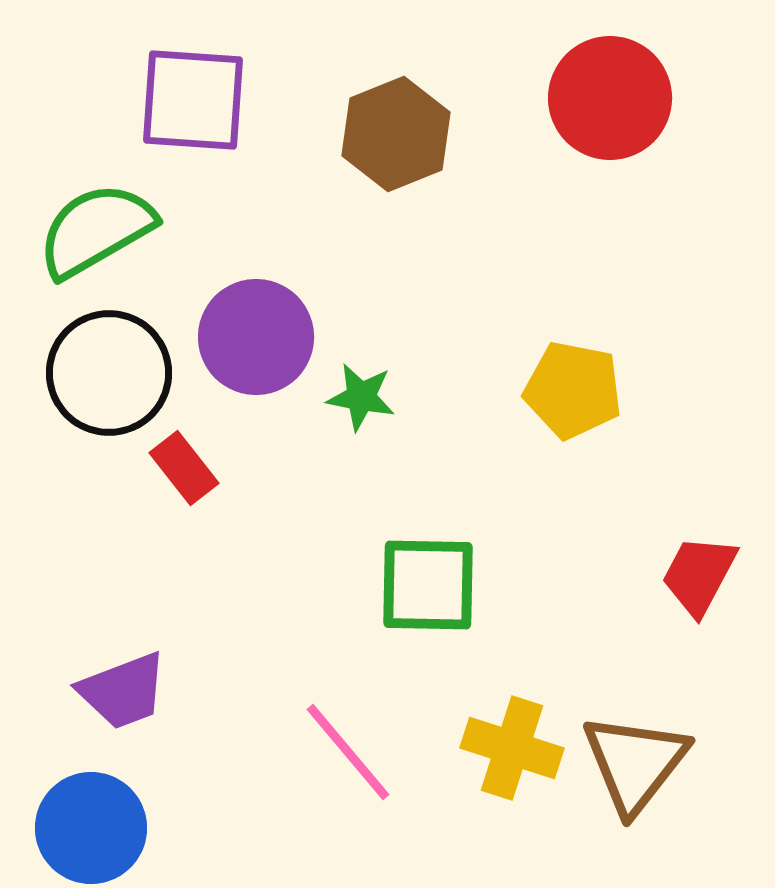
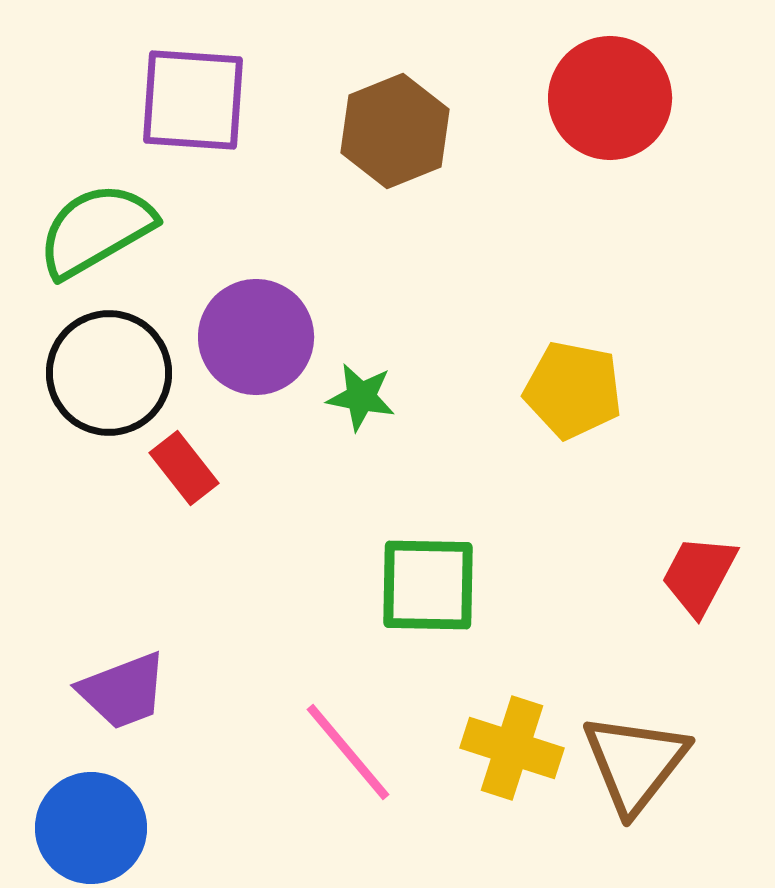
brown hexagon: moved 1 px left, 3 px up
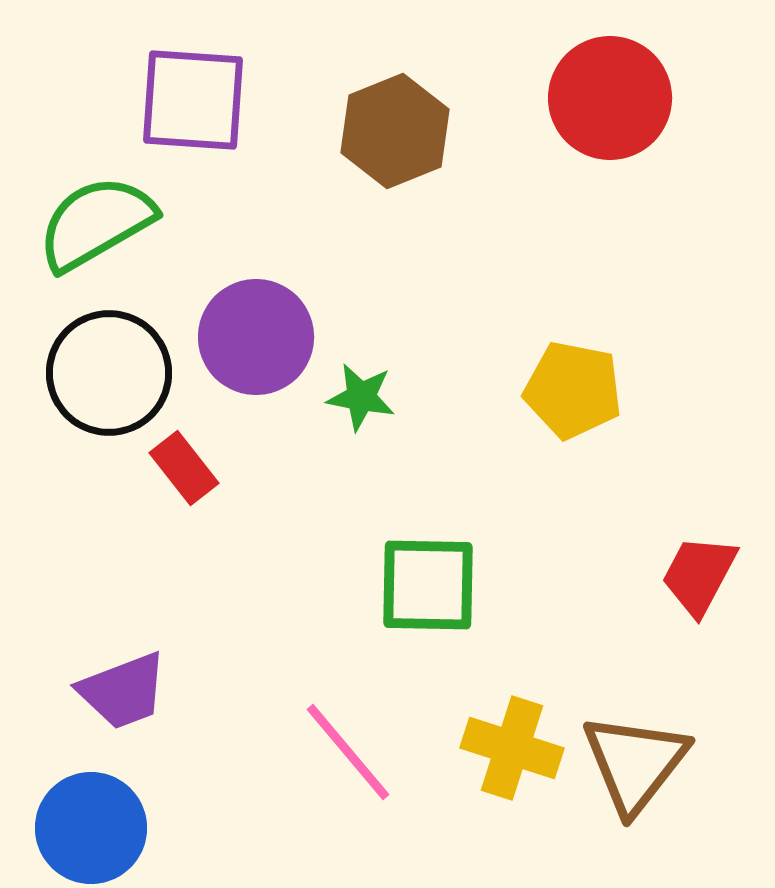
green semicircle: moved 7 px up
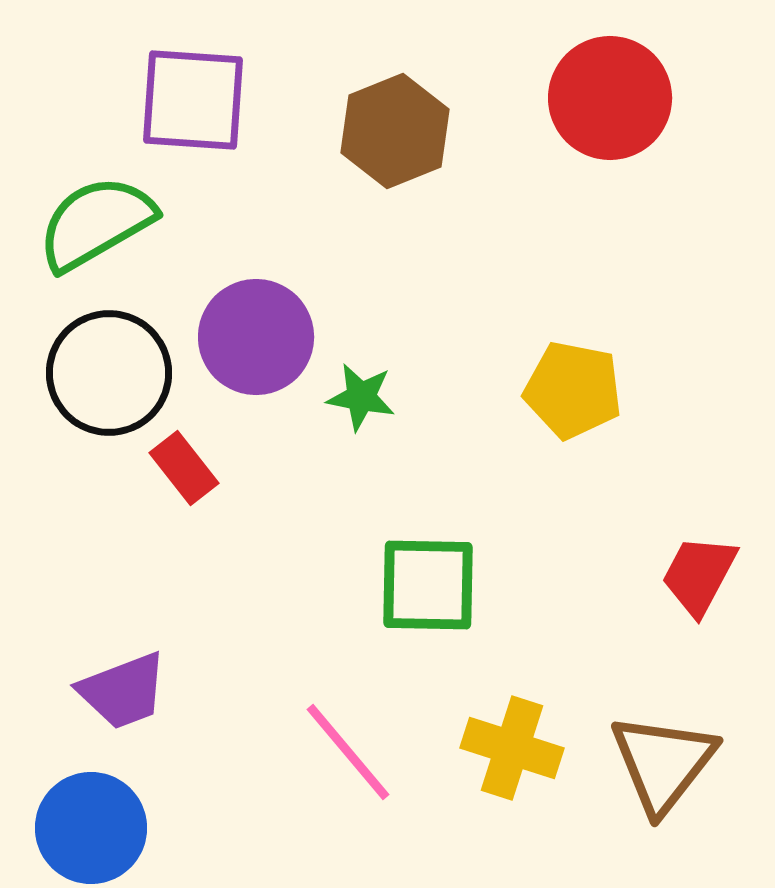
brown triangle: moved 28 px right
